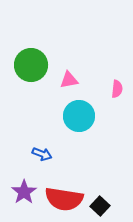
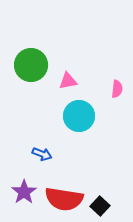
pink triangle: moved 1 px left, 1 px down
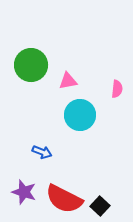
cyan circle: moved 1 px right, 1 px up
blue arrow: moved 2 px up
purple star: rotated 20 degrees counterclockwise
red semicircle: rotated 18 degrees clockwise
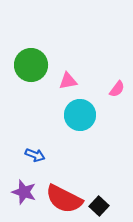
pink semicircle: rotated 30 degrees clockwise
blue arrow: moved 7 px left, 3 px down
black square: moved 1 px left
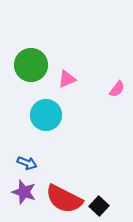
pink triangle: moved 1 px left, 2 px up; rotated 12 degrees counterclockwise
cyan circle: moved 34 px left
blue arrow: moved 8 px left, 8 px down
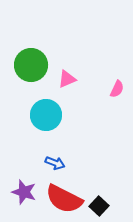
pink semicircle: rotated 12 degrees counterclockwise
blue arrow: moved 28 px right
